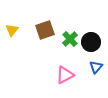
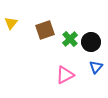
yellow triangle: moved 1 px left, 7 px up
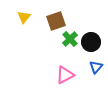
yellow triangle: moved 13 px right, 6 px up
brown square: moved 11 px right, 9 px up
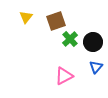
yellow triangle: moved 2 px right
black circle: moved 2 px right
pink triangle: moved 1 px left, 1 px down
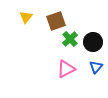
pink triangle: moved 2 px right, 7 px up
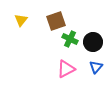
yellow triangle: moved 5 px left, 3 px down
green cross: rotated 21 degrees counterclockwise
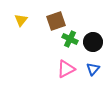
blue triangle: moved 3 px left, 2 px down
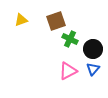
yellow triangle: rotated 32 degrees clockwise
black circle: moved 7 px down
pink triangle: moved 2 px right, 2 px down
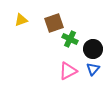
brown square: moved 2 px left, 2 px down
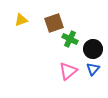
pink triangle: rotated 12 degrees counterclockwise
